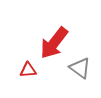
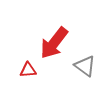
gray triangle: moved 5 px right, 2 px up
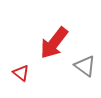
red triangle: moved 7 px left, 3 px down; rotated 42 degrees clockwise
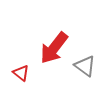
red arrow: moved 5 px down
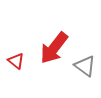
red triangle: moved 5 px left, 12 px up
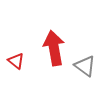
red arrow: rotated 132 degrees clockwise
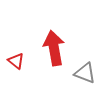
gray triangle: moved 7 px down; rotated 15 degrees counterclockwise
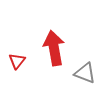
red triangle: moved 1 px right; rotated 30 degrees clockwise
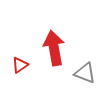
red triangle: moved 3 px right, 4 px down; rotated 18 degrees clockwise
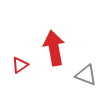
gray triangle: moved 1 px right, 2 px down
